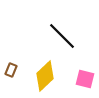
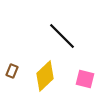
brown rectangle: moved 1 px right, 1 px down
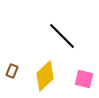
pink square: moved 1 px left
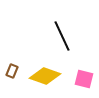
black line: rotated 20 degrees clockwise
yellow diamond: rotated 64 degrees clockwise
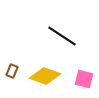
black line: rotated 32 degrees counterclockwise
